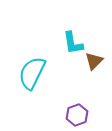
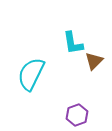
cyan semicircle: moved 1 px left, 1 px down
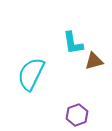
brown triangle: rotated 30 degrees clockwise
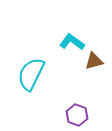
cyan L-shape: moved 1 px left, 1 px up; rotated 135 degrees clockwise
purple hexagon: rotated 20 degrees counterclockwise
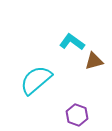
cyan semicircle: moved 5 px right, 6 px down; rotated 24 degrees clockwise
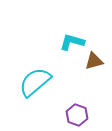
cyan L-shape: rotated 20 degrees counterclockwise
cyan semicircle: moved 1 px left, 2 px down
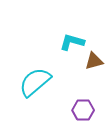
purple hexagon: moved 6 px right, 5 px up; rotated 20 degrees counterclockwise
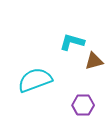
cyan semicircle: moved 2 px up; rotated 20 degrees clockwise
purple hexagon: moved 5 px up
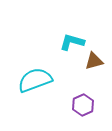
purple hexagon: rotated 25 degrees counterclockwise
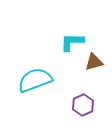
cyan L-shape: rotated 15 degrees counterclockwise
brown triangle: moved 1 px down
